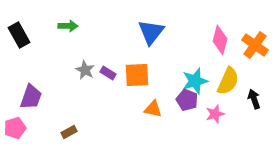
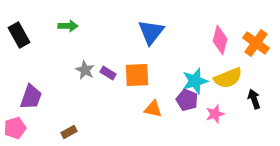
orange cross: moved 1 px right, 2 px up
yellow semicircle: moved 3 px up; rotated 44 degrees clockwise
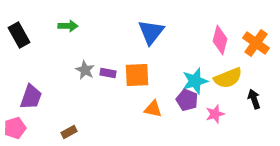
purple rectangle: rotated 21 degrees counterclockwise
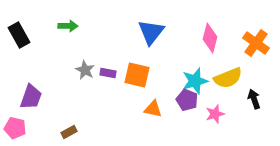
pink diamond: moved 10 px left, 2 px up
orange square: rotated 16 degrees clockwise
pink pentagon: rotated 30 degrees clockwise
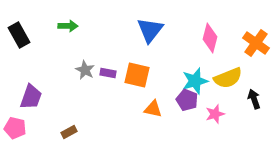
blue triangle: moved 1 px left, 2 px up
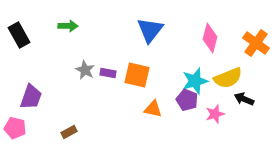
black arrow: moved 10 px left; rotated 48 degrees counterclockwise
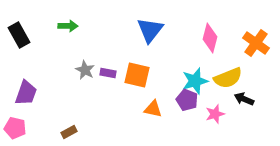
purple trapezoid: moved 5 px left, 4 px up
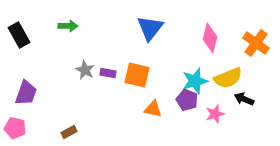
blue triangle: moved 2 px up
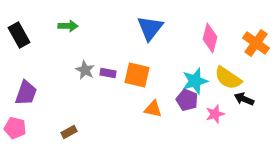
yellow semicircle: rotated 56 degrees clockwise
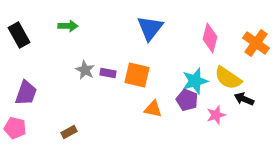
pink star: moved 1 px right, 1 px down
